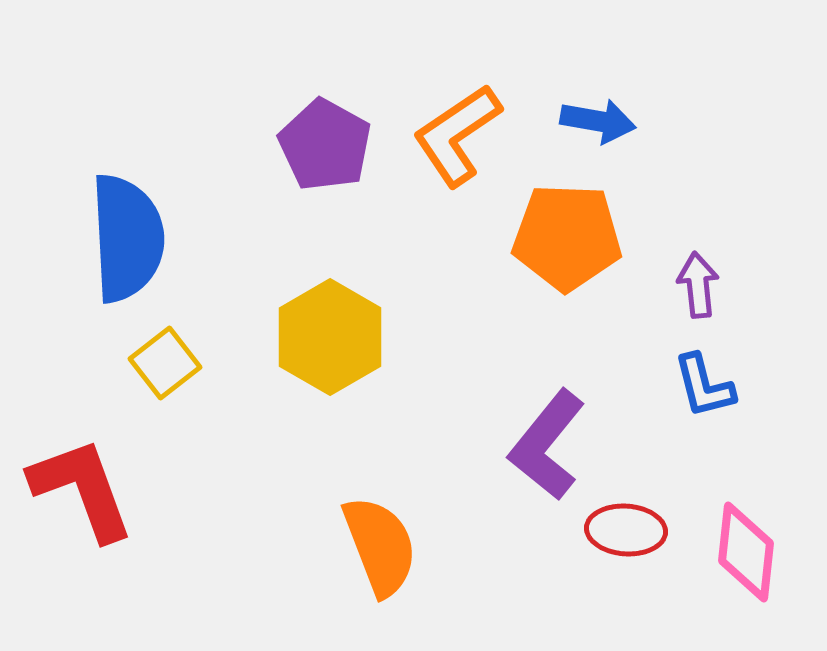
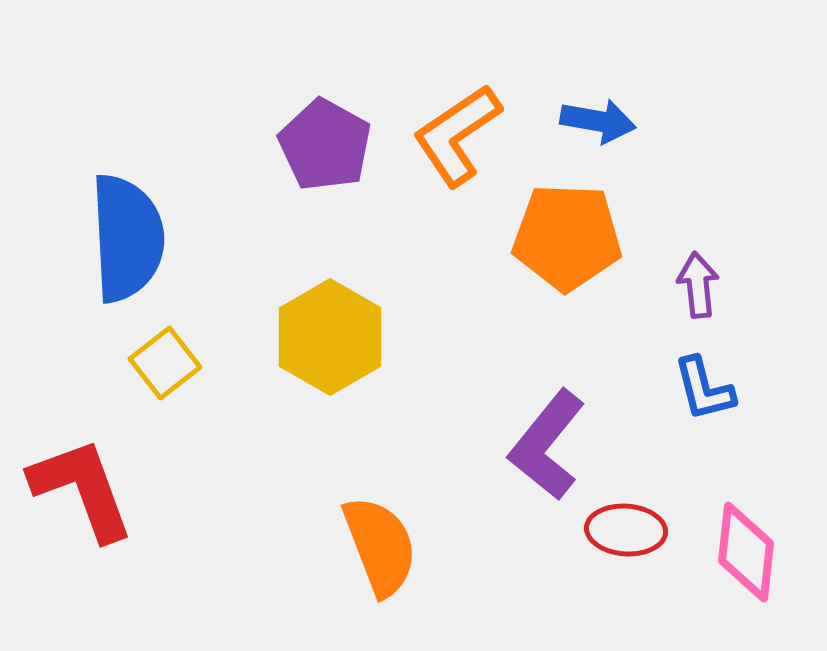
blue L-shape: moved 3 px down
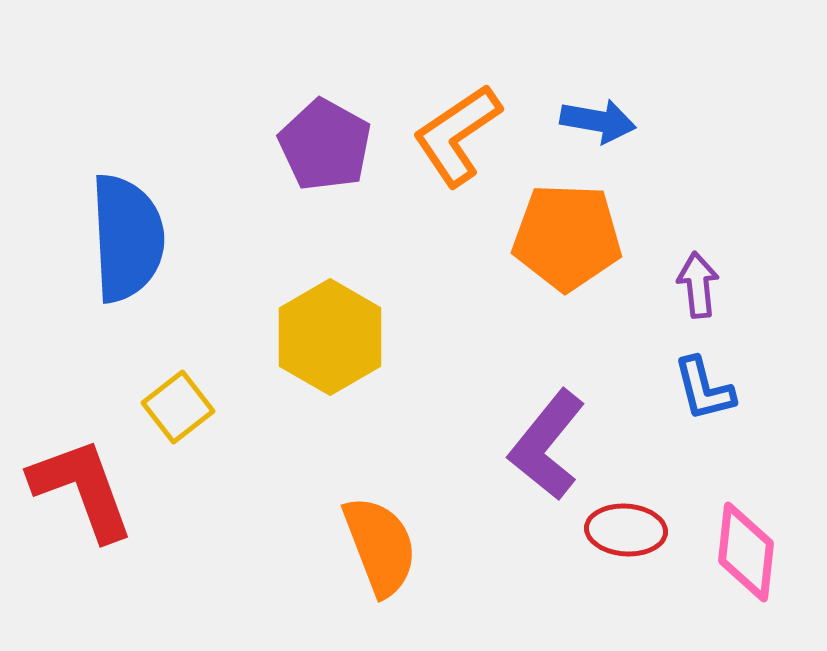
yellow square: moved 13 px right, 44 px down
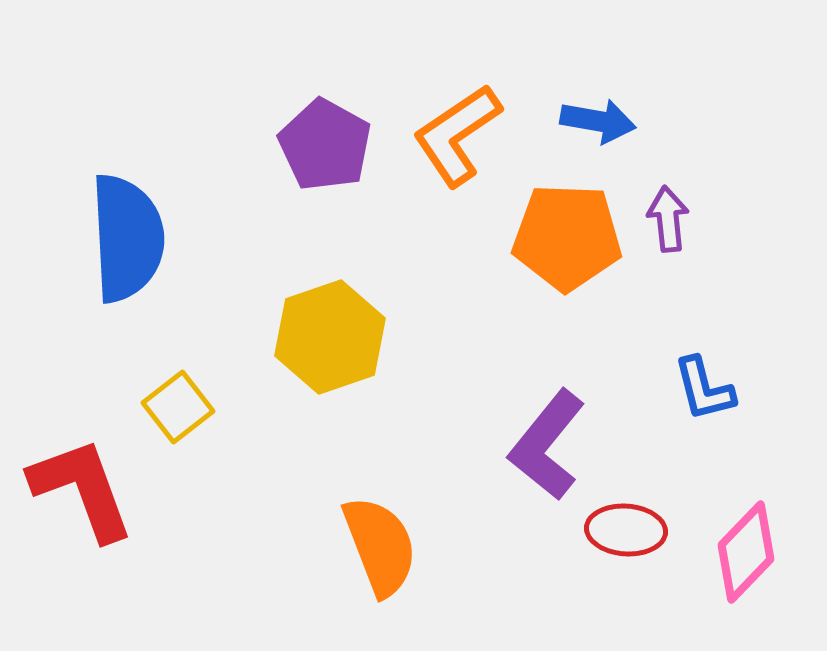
purple arrow: moved 30 px left, 66 px up
yellow hexagon: rotated 11 degrees clockwise
pink diamond: rotated 38 degrees clockwise
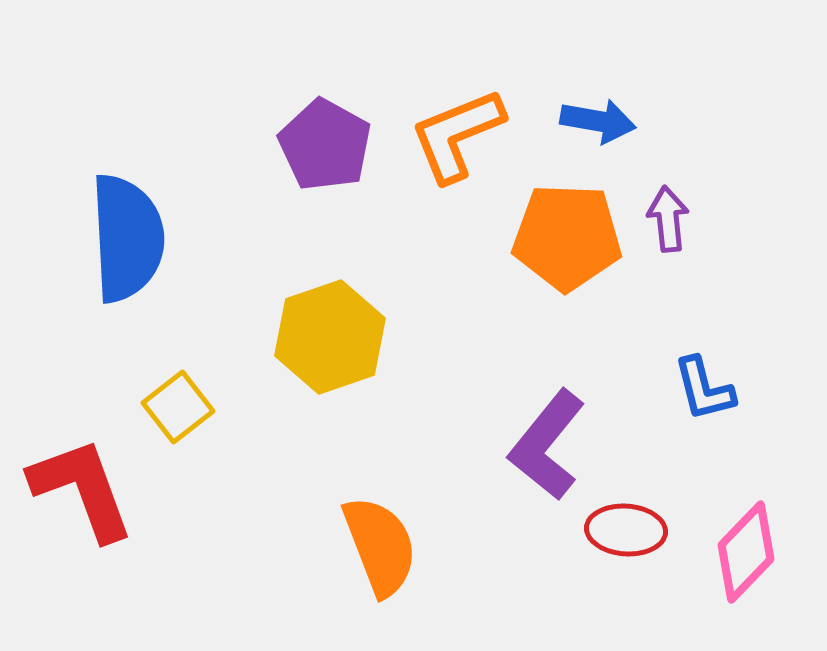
orange L-shape: rotated 12 degrees clockwise
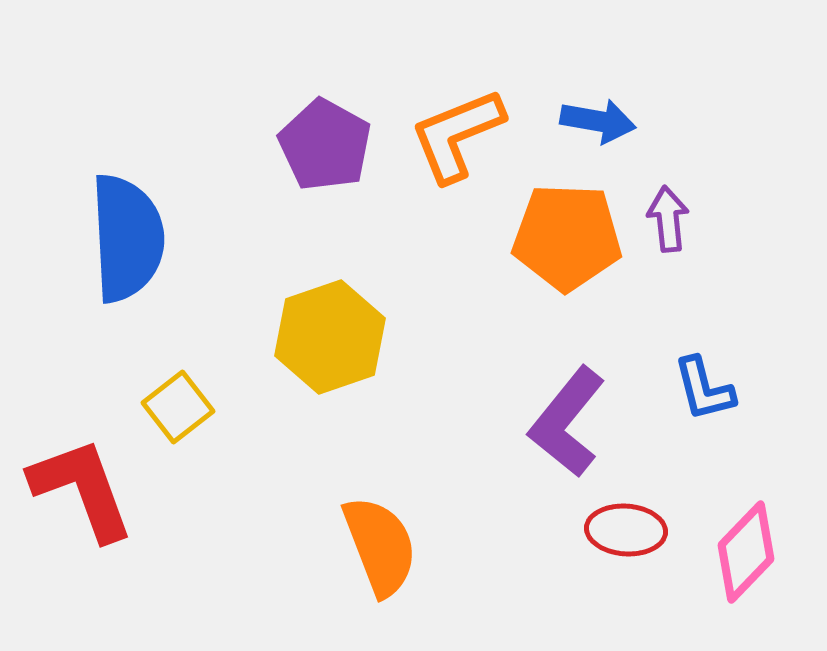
purple L-shape: moved 20 px right, 23 px up
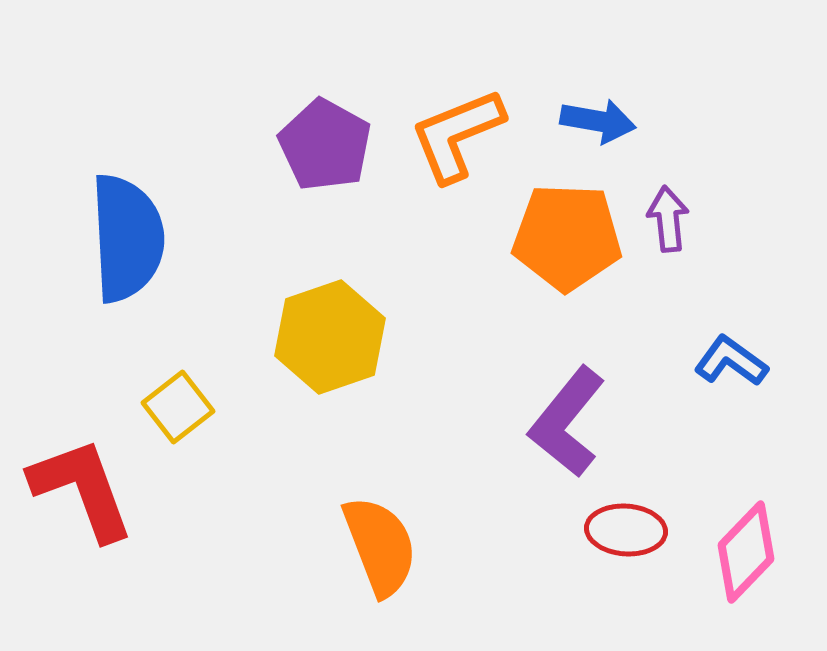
blue L-shape: moved 27 px right, 28 px up; rotated 140 degrees clockwise
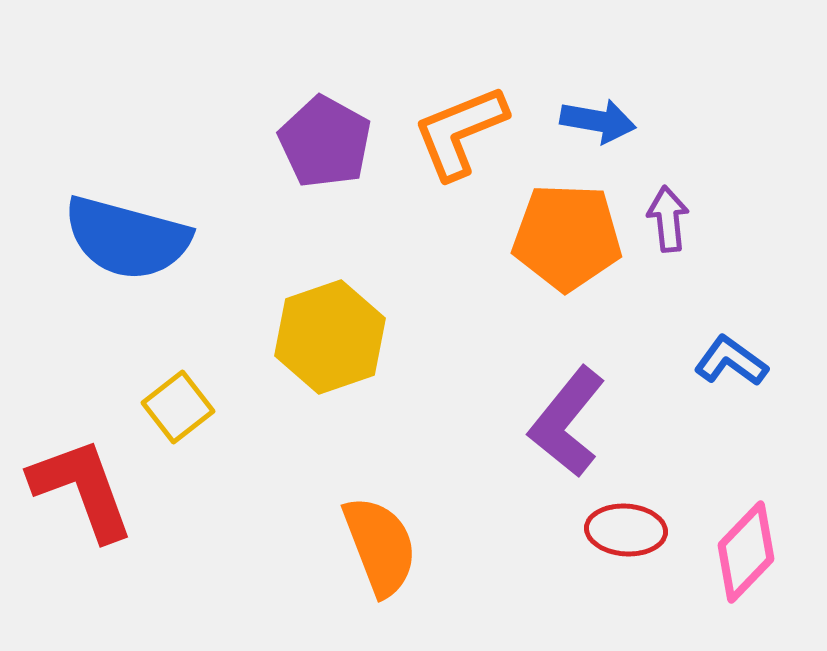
orange L-shape: moved 3 px right, 3 px up
purple pentagon: moved 3 px up
blue semicircle: rotated 108 degrees clockwise
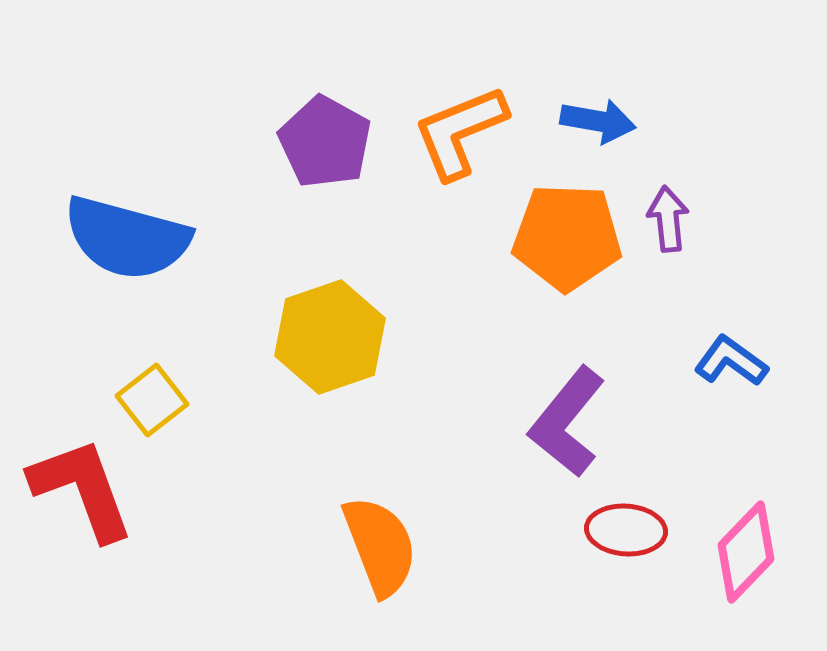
yellow square: moved 26 px left, 7 px up
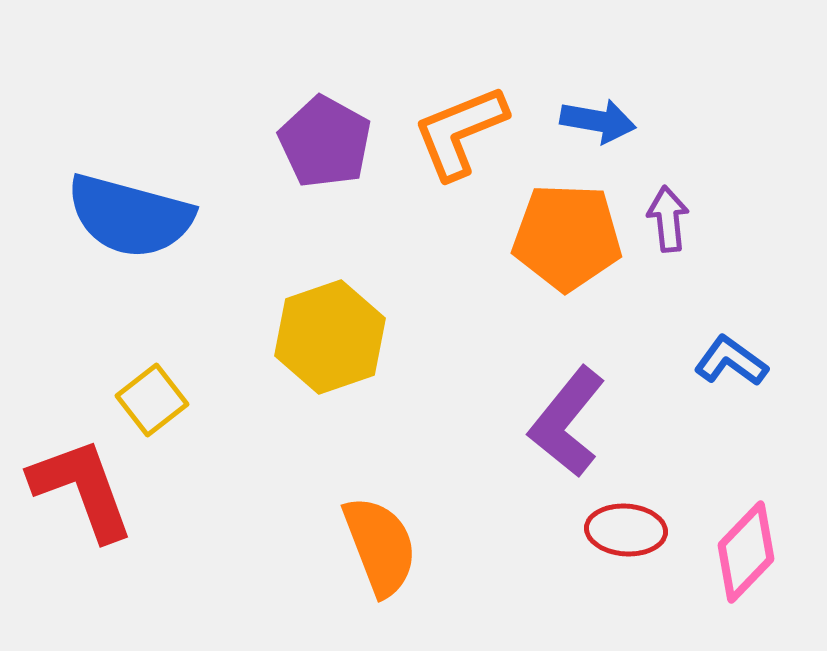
blue semicircle: moved 3 px right, 22 px up
